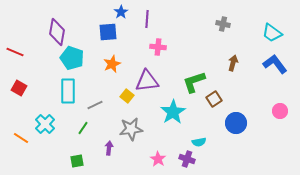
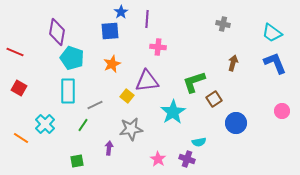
blue square: moved 2 px right, 1 px up
blue L-shape: moved 1 px up; rotated 15 degrees clockwise
pink circle: moved 2 px right
green line: moved 3 px up
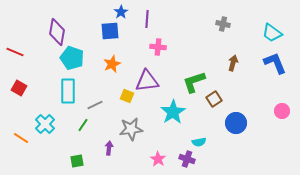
yellow square: rotated 16 degrees counterclockwise
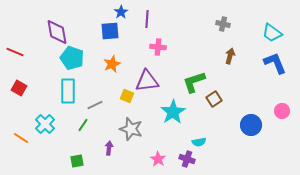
purple diamond: rotated 20 degrees counterclockwise
brown arrow: moved 3 px left, 7 px up
blue circle: moved 15 px right, 2 px down
gray star: rotated 25 degrees clockwise
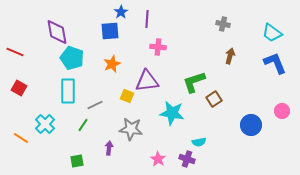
cyan star: moved 1 px left, 1 px down; rotated 30 degrees counterclockwise
gray star: rotated 10 degrees counterclockwise
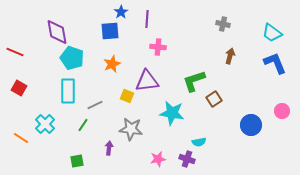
green L-shape: moved 1 px up
pink star: rotated 28 degrees clockwise
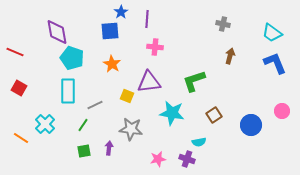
pink cross: moved 3 px left
orange star: rotated 18 degrees counterclockwise
purple triangle: moved 2 px right, 1 px down
brown square: moved 16 px down
green square: moved 7 px right, 10 px up
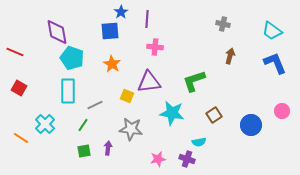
cyan trapezoid: moved 2 px up
purple arrow: moved 1 px left
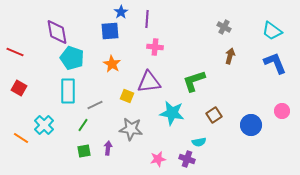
gray cross: moved 1 px right, 3 px down; rotated 16 degrees clockwise
cyan cross: moved 1 px left, 1 px down
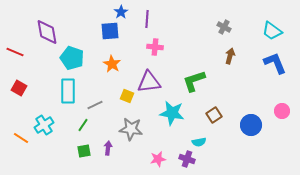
purple diamond: moved 10 px left
cyan cross: rotated 12 degrees clockwise
